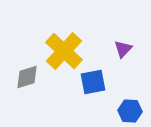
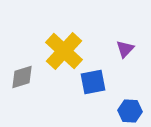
purple triangle: moved 2 px right
gray diamond: moved 5 px left
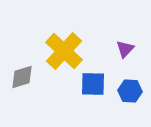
blue square: moved 2 px down; rotated 12 degrees clockwise
blue hexagon: moved 20 px up
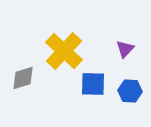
gray diamond: moved 1 px right, 1 px down
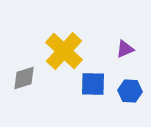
purple triangle: rotated 24 degrees clockwise
gray diamond: moved 1 px right
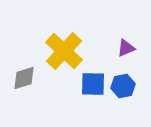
purple triangle: moved 1 px right, 1 px up
blue hexagon: moved 7 px left, 5 px up; rotated 15 degrees counterclockwise
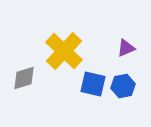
blue square: rotated 12 degrees clockwise
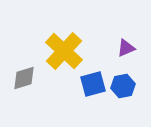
blue square: rotated 28 degrees counterclockwise
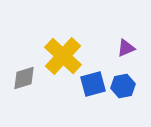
yellow cross: moved 1 px left, 5 px down
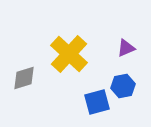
yellow cross: moved 6 px right, 2 px up
blue square: moved 4 px right, 18 px down
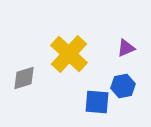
blue square: rotated 20 degrees clockwise
